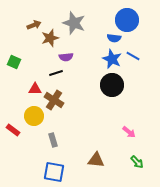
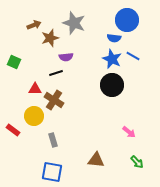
blue square: moved 2 px left
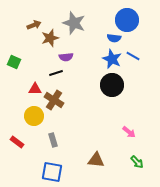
red rectangle: moved 4 px right, 12 px down
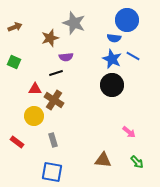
brown arrow: moved 19 px left, 2 px down
brown triangle: moved 7 px right
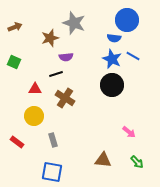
black line: moved 1 px down
brown cross: moved 11 px right, 2 px up
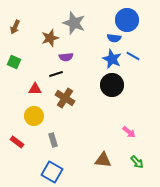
brown arrow: rotated 136 degrees clockwise
blue square: rotated 20 degrees clockwise
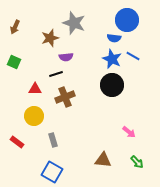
brown cross: moved 1 px up; rotated 36 degrees clockwise
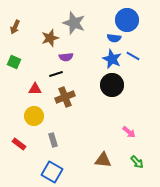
red rectangle: moved 2 px right, 2 px down
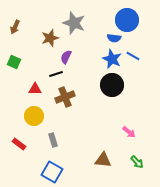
purple semicircle: rotated 120 degrees clockwise
